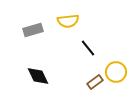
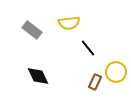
yellow semicircle: moved 1 px right, 2 px down
gray rectangle: moved 1 px left; rotated 54 degrees clockwise
brown rectangle: rotated 28 degrees counterclockwise
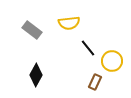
yellow circle: moved 4 px left, 11 px up
black diamond: moved 2 px left, 1 px up; rotated 55 degrees clockwise
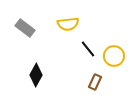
yellow semicircle: moved 1 px left, 1 px down
gray rectangle: moved 7 px left, 2 px up
black line: moved 1 px down
yellow circle: moved 2 px right, 5 px up
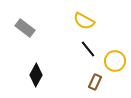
yellow semicircle: moved 16 px right, 3 px up; rotated 35 degrees clockwise
yellow circle: moved 1 px right, 5 px down
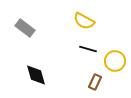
black line: rotated 36 degrees counterclockwise
black diamond: rotated 45 degrees counterclockwise
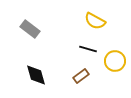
yellow semicircle: moved 11 px right
gray rectangle: moved 5 px right, 1 px down
brown rectangle: moved 14 px left, 6 px up; rotated 28 degrees clockwise
